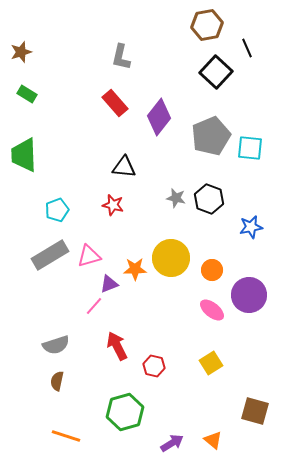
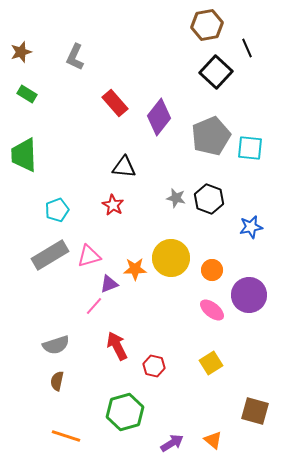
gray L-shape: moved 46 px left; rotated 12 degrees clockwise
red star: rotated 15 degrees clockwise
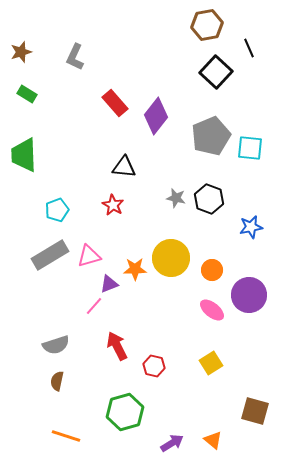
black line: moved 2 px right
purple diamond: moved 3 px left, 1 px up
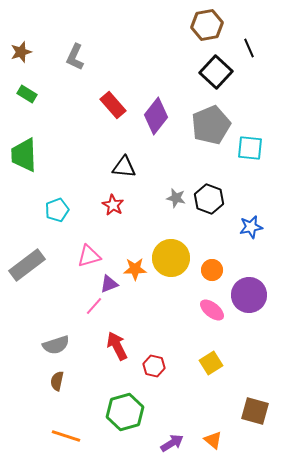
red rectangle: moved 2 px left, 2 px down
gray pentagon: moved 11 px up
gray rectangle: moved 23 px left, 10 px down; rotated 6 degrees counterclockwise
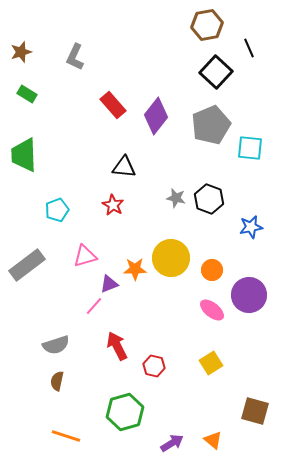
pink triangle: moved 4 px left
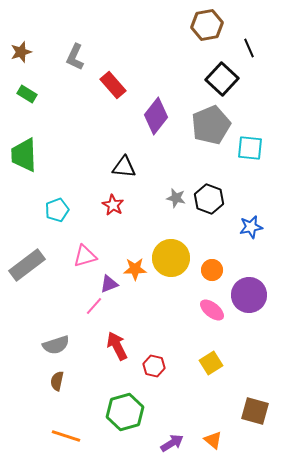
black square: moved 6 px right, 7 px down
red rectangle: moved 20 px up
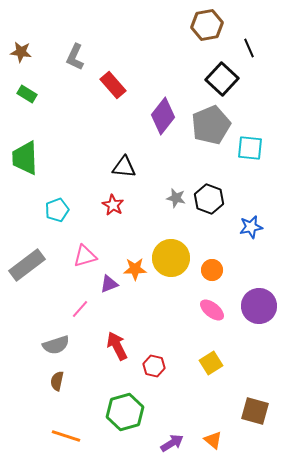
brown star: rotated 25 degrees clockwise
purple diamond: moved 7 px right
green trapezoid: moved 1 px right, 3 px down
purple circle: moved 10 px right, 11 px down
pink line: moved 14 px left, 3 px down
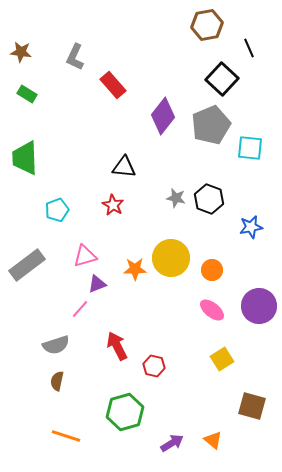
purple triangle: moved 12 px left
yellow square: moved 11 px right, 4 px up
brown square: moved 3 px left, 5 px up
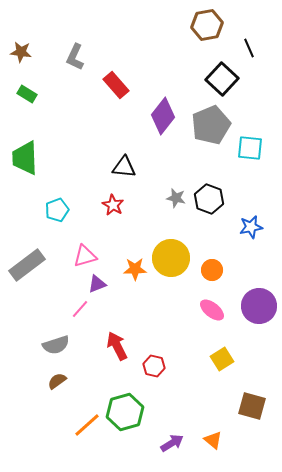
red rectangle: moved 3 px right
brown semicircle: rotated 42 degrees clockwise
orange line: moved 21 px right, 11 px up; rotated 60 degrees counterclockwise
